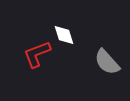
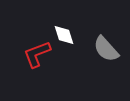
gray semicircle: moved 1 px left, 13 px up
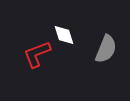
gray semicircle: rotated 116 degrees counterclockwise
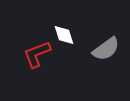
gray semicircle: rotated 32 degrees clockwise
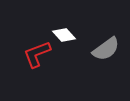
white diamond: rotated 25 degrees counterclockwise
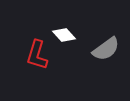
red L-shape: moved 1 px down; rotated 52 degrees counterclockwise
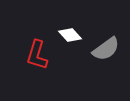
white diamond: moved 6 px right
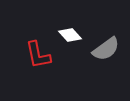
red L-shape: moved 1 px right; rotated 28 degrees counterclockwise
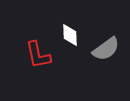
white diamond: rotated 40 degrees clockwise
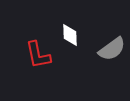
gray semicircle: moved 6 px right
